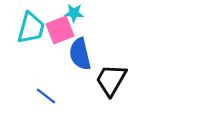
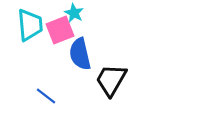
cyan star: rotated 24 degrees clockwise
cyan trapezoid: moved 1 px left, 3 px up; rotated 20 degrees counterclockwise
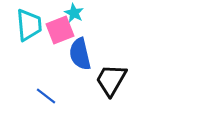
cyan trapezoid: moved 1 px left
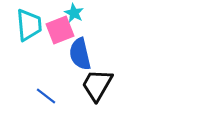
black trapezoid: moved 14 px left, 5 px down
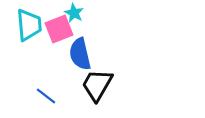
pink square: moved 1 px left, 1 px up
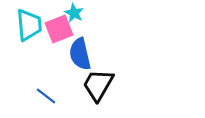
black trapezoid: moved 1 px right
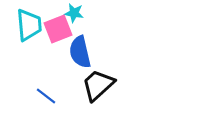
cyan star: rotated 18 degrees counterclockwise
pink square: moved 1 px left
blue semicircle: moved 2 px up
black trapezoid: rotated 18 degrees clockwise
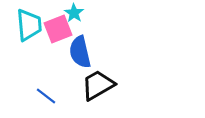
cyan star: rotated 24 degrees clockwise
black trapezoid: rotated 12 degrees clockwise
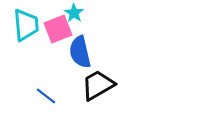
cyan trapezoid: moved 3 px left
